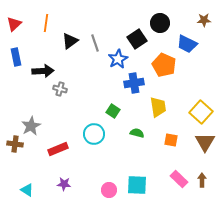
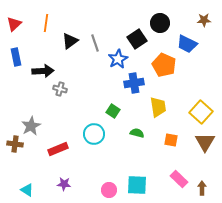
brown arrow: moved 8 px down
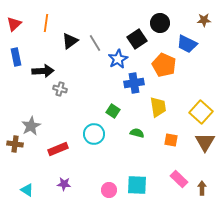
gray line: rotated 12 degrees counterclockwise
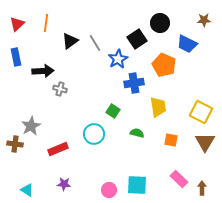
red triangle: moved 3 px right
yellow square: rotated 15 degrees counterclockwise
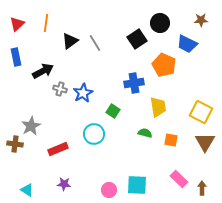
brown star: moved 3 px left
blue star: moved 35 px left, 34 px down
black arrow: rotated 25 degrees counterclockwise
green semicircle: moved 8 px right
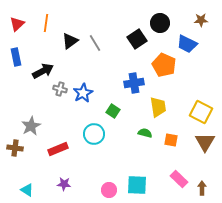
brown cross: moved 4 px down
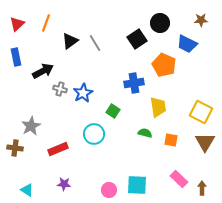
orange line: rotated 12 degrees clockwise
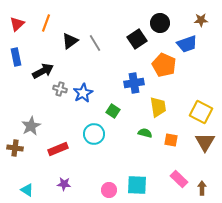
blue trapezoid: rotated 45 degrees counterclockwise
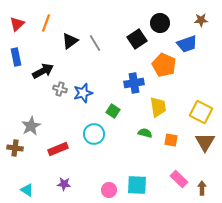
blue star: rotated 12 degrees clockwise
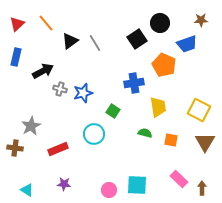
orange line: rotated 60 degrees counterclockwise
blue rectangle: rotated 24 degrees clockwise
yellow square: moved 2 px left, 2 px up
